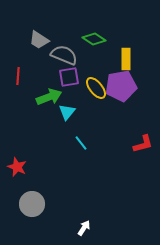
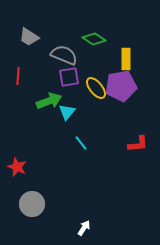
gray trapezoid: moved 10 px left, 3 px up
green arrow: moved 4 px down
red L-shape: moved 5 px left; rotated 10 degrees clockwise
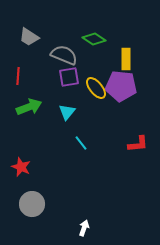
purple pentagon: rotated 16 degrees clockwise
green arrow: moved 20 px left, 6 px down
red star: moved 4 px right
white arrow: rotated 14 degrees counterclockwise
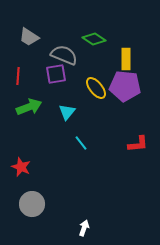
purple square: moved 13 px left, 3 px up
purple pentagon: moved 4 px right
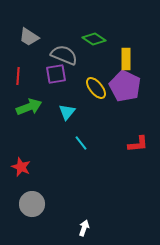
purple pentagon: rotated 20 degrees clockwise
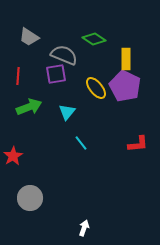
red star: moved 8 px left, 11 px up; rotated 18 degrees clockwise
gray circle: moved 2 px left, 6 px up
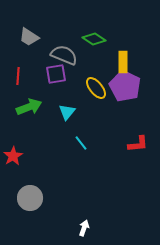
yellow rectangle: moved 3 px left, 3 px down
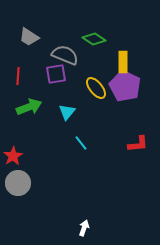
gray semicircle: moved 1 px right
gray circle: moved 12 px left, 15 px up
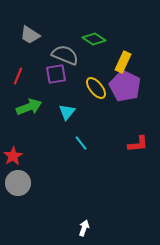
gray trapezoid: moved 1 px right, 2 px up
yellow rectangle: rotated 25 degrees clockwise
red line: rotated 18 degrees clockwise
